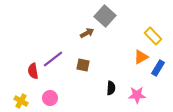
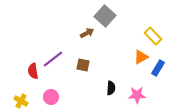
pink circle: moved 1 px right, 1 px up
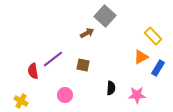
pink circle: moved 14 px right, 2 px up
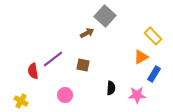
blue rectangle: moved 4 px left, 6 px down
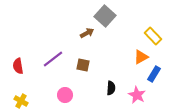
red semicircle: moved 15 px left, 5 px up
pink star: rotated 30 degrees clockwise
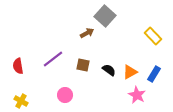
orange triangle: moved 11 px left, 15 px down
black semicircle: moved 2 px left, 18 px up; rotated 56 degrees counterclockwise
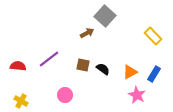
purple line: moved 4 px left
red semicircle: rotated 105 degrees clockwise
black semicircle: moved 6 px left, 1 px up
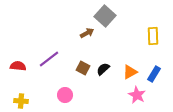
yellow rectangle: rotated 42 degrees clockwise
brown square: moved 3 px down; rotated 16 degrees clockwise
black semicircle: rotated 80 degrees counterclockwise
yellow cross: rotated 24 degrees counterclockwise
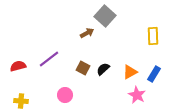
red semicircle: rotated 21 degrees counterclockwise
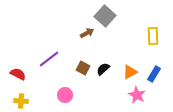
red semicircle: moved 8 px down; rotated 42 degrees clockwise
